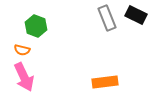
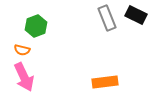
green hexagon: rotated 20 degrees clockwise
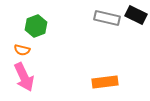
gray rectangle: rotated 55 degrees counterclockwise
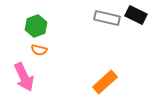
orange semicircle: moved 17 px right
orange rectangle: rotated 35 degrees counterclockwise
